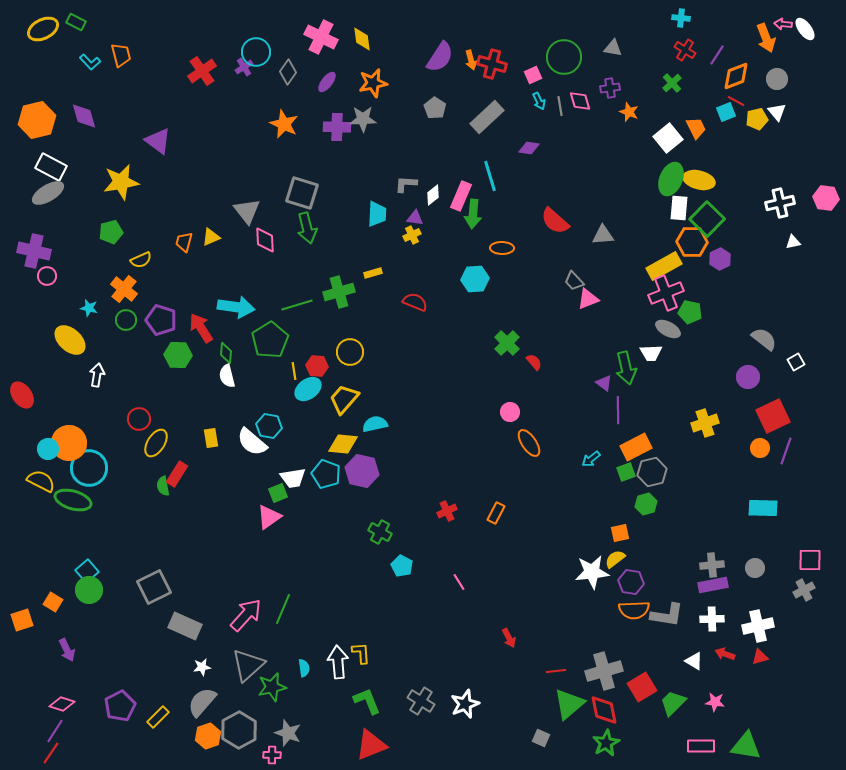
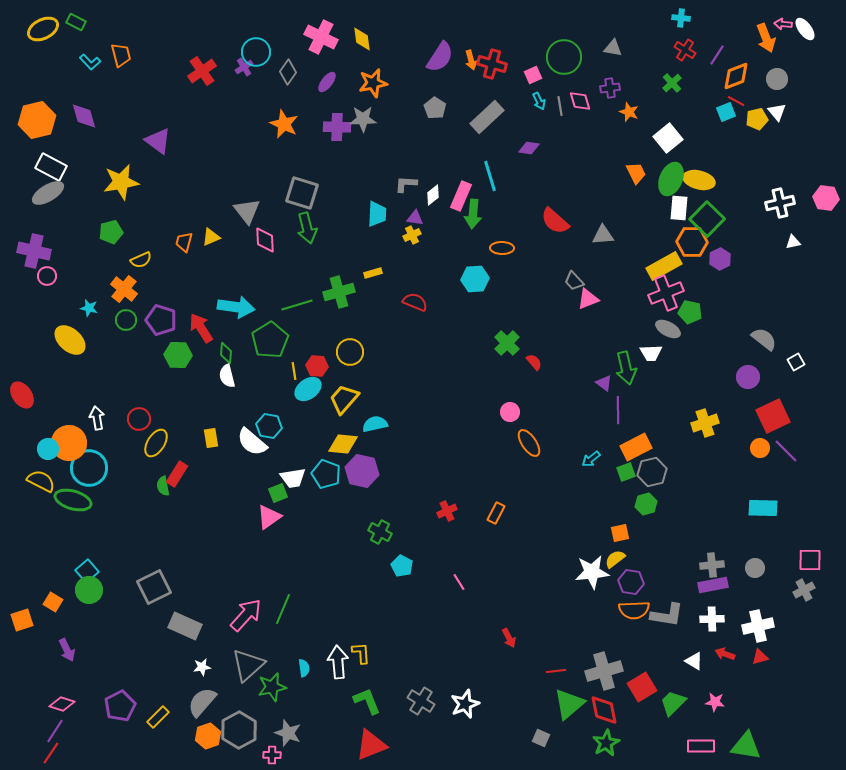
orange trapezoid at (696, 128): moved 60 px left, 45 px down
white arrow at (97, 375): moved 43 px down; rotated 20 degrees counterclockwise
purple line at (786, 451): rotated 64 degrees counterclockwise
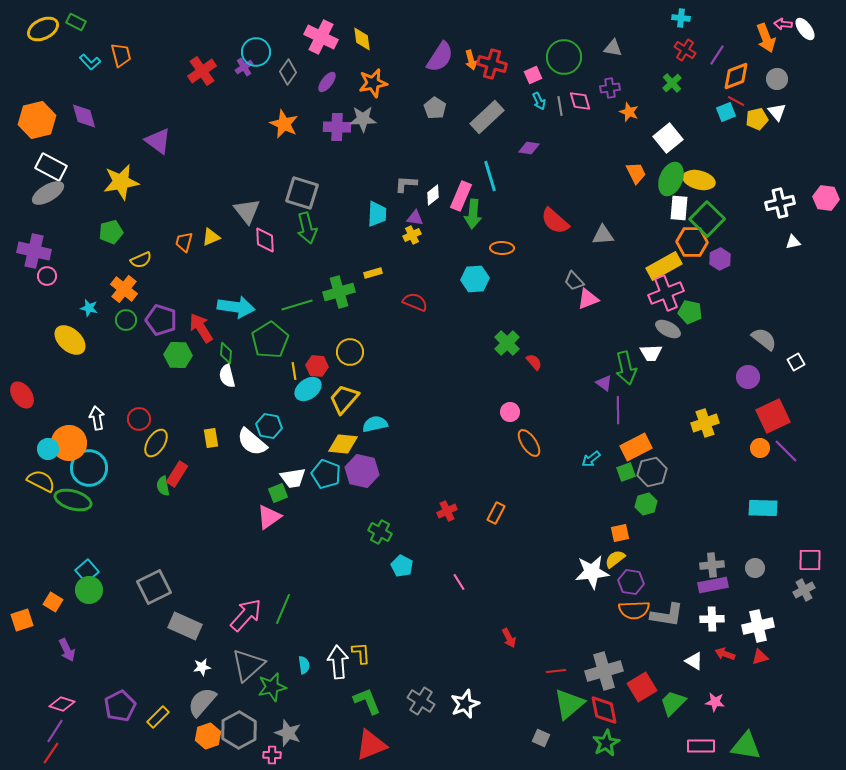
cyan semicircle at (304, 668): moved 3 px up
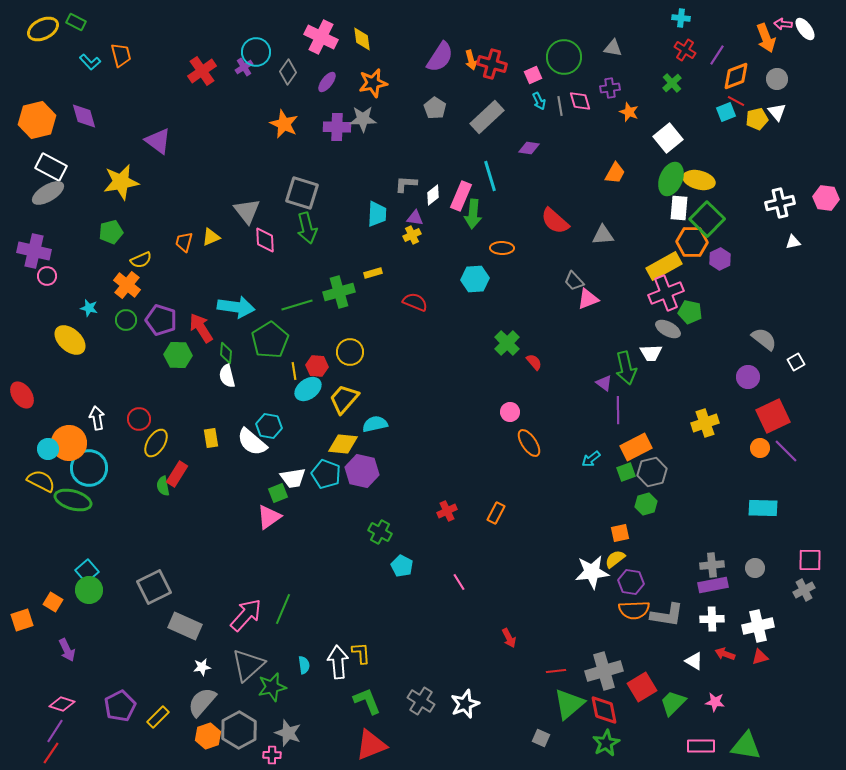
orange trapezoid at (636, 173): moved 21 px left; rotated 55 degrees clockwise
orange cross at (124, 289): moved 3 px right, 4 px up
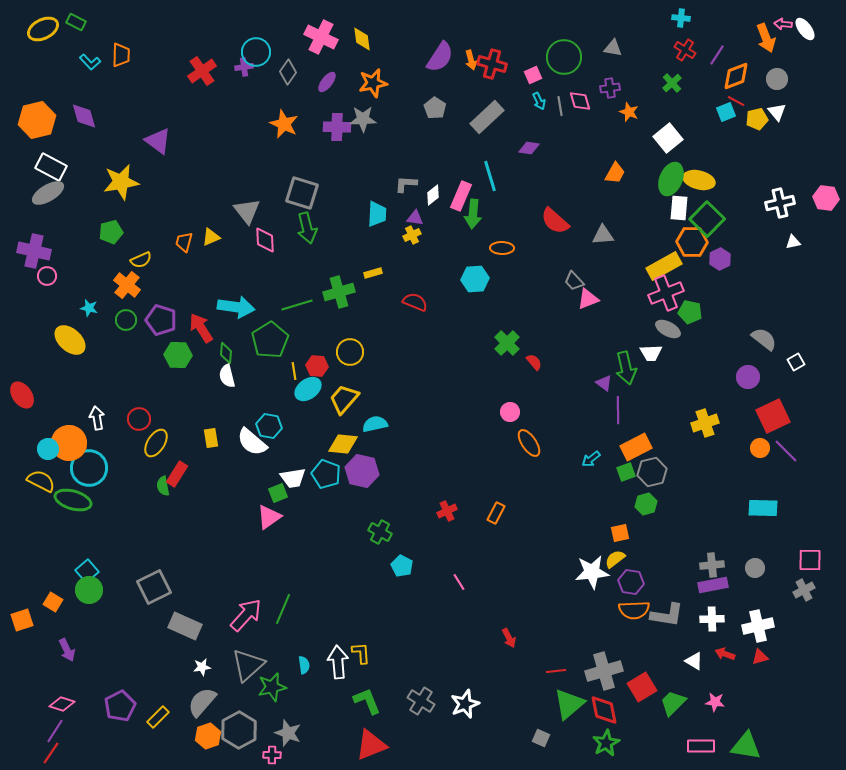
orange trapezoid at (121, 55): rotated 15 degrees clockwise
purple cross at (244, 67): rotated 24 degrees clockwise
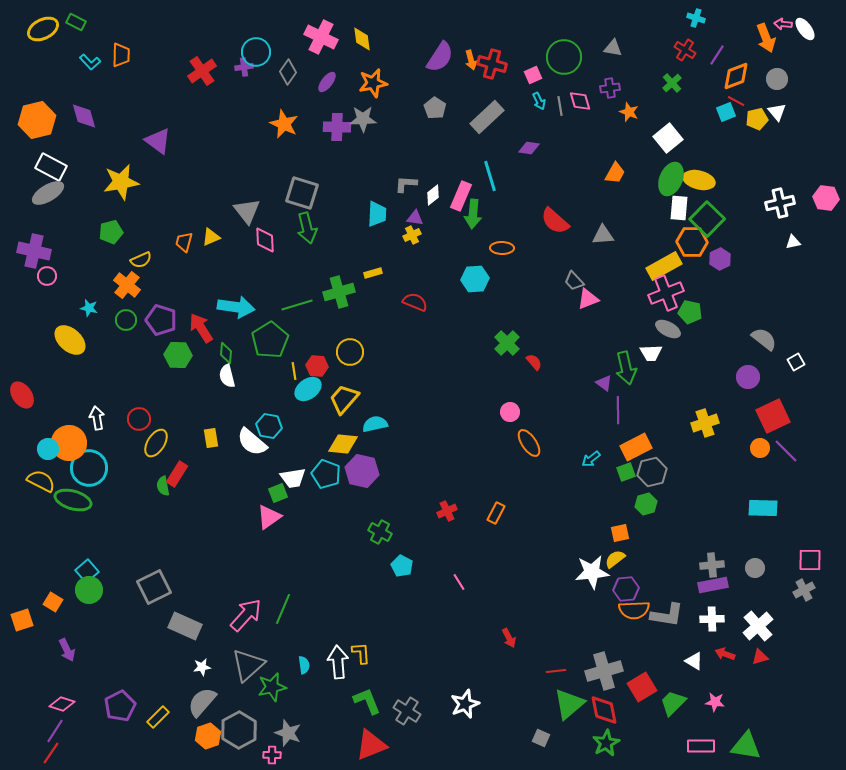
cyan cross at (681, 18): moved 15 px right; rotated 12 degrees clockwise
purple hexagon at (631, 582): moved 5 px left, 7 px down; rotated 15 degrees counterclockwise
white cross at (758, 626): rotated 28 degrees counterclockwise
gray cross at (421, 701): moved 14 px left, 10 px down
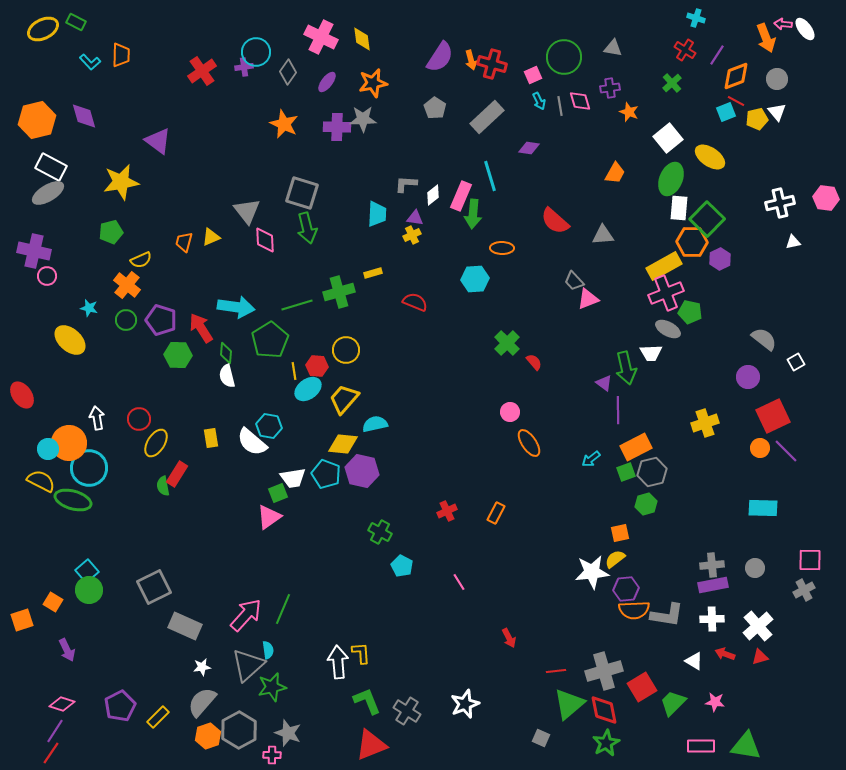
yellow ellipse at (699, 180): moved 11 px right, 23 px up; rotated 20 degrees clockwise
yellow circle at (350, 352): moved 4 px left, 2 px up
cyan semicircle at (304, 665): moved 36 px left, 15 px up
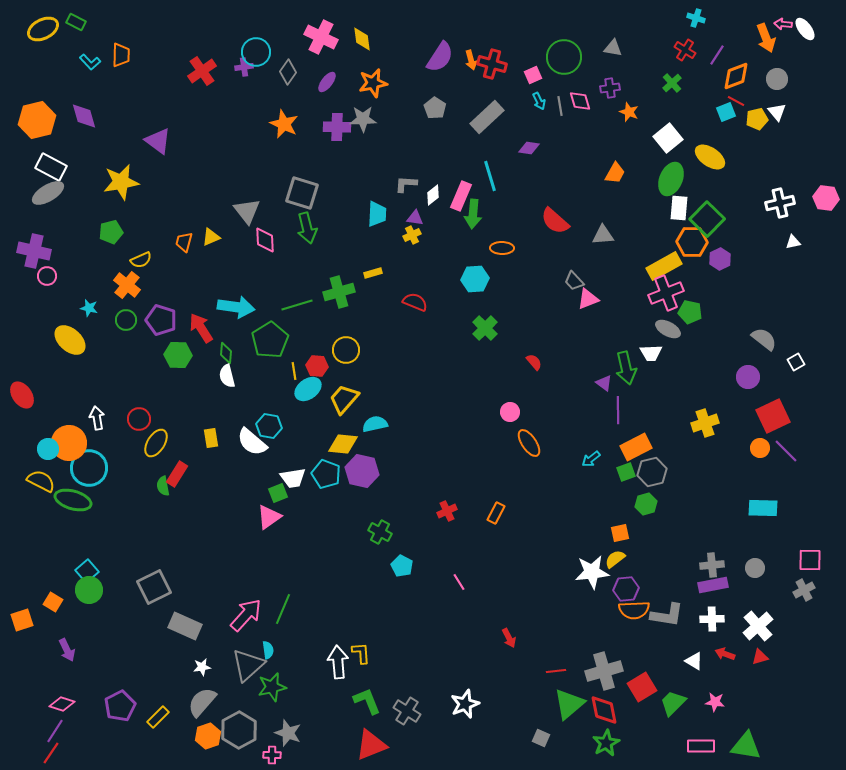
green cross at (507, 343): moved 22 px left, 15 px up
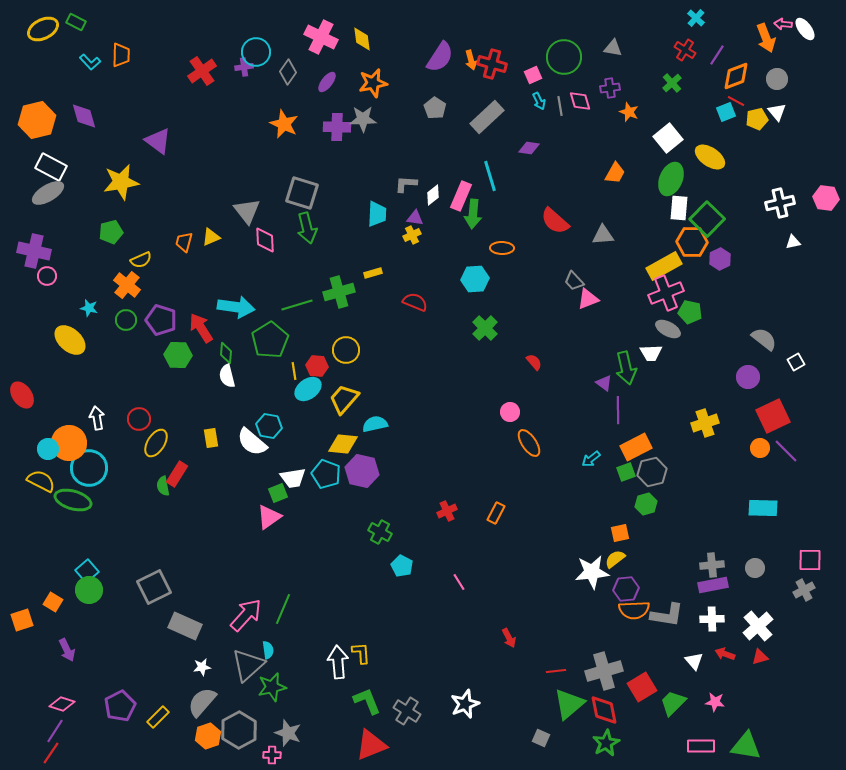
cyan cross at (696, 18): rotated 24 degrees clockwise
white triangle at (694, 661): rotated 18 degrees clockwise
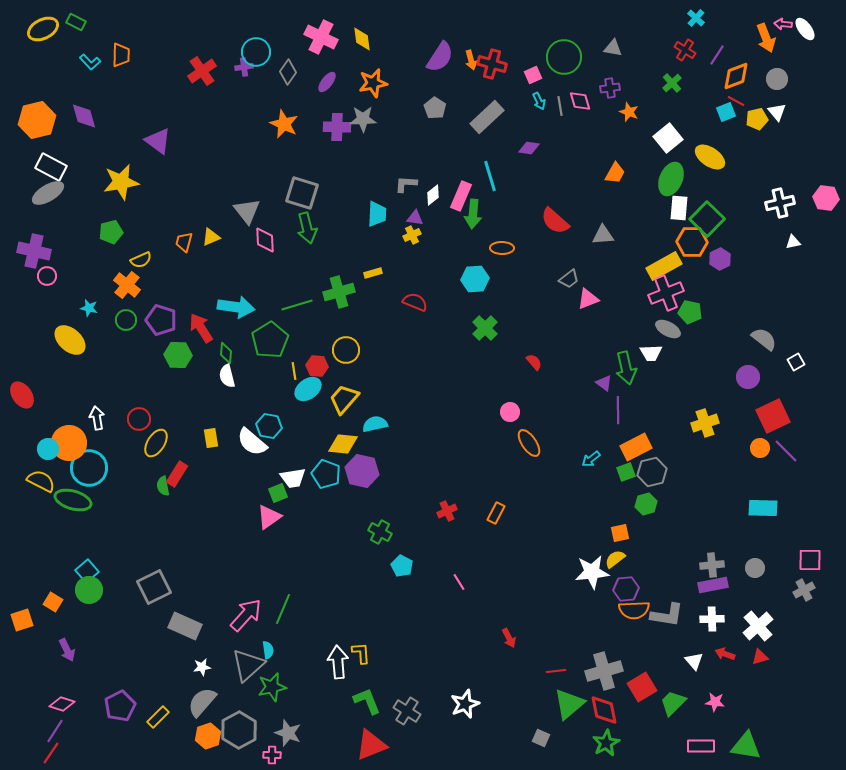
gray trapezoid at (574, 281): moved 5 px left, 2 px up; rotated 85 degrees counterclockwise
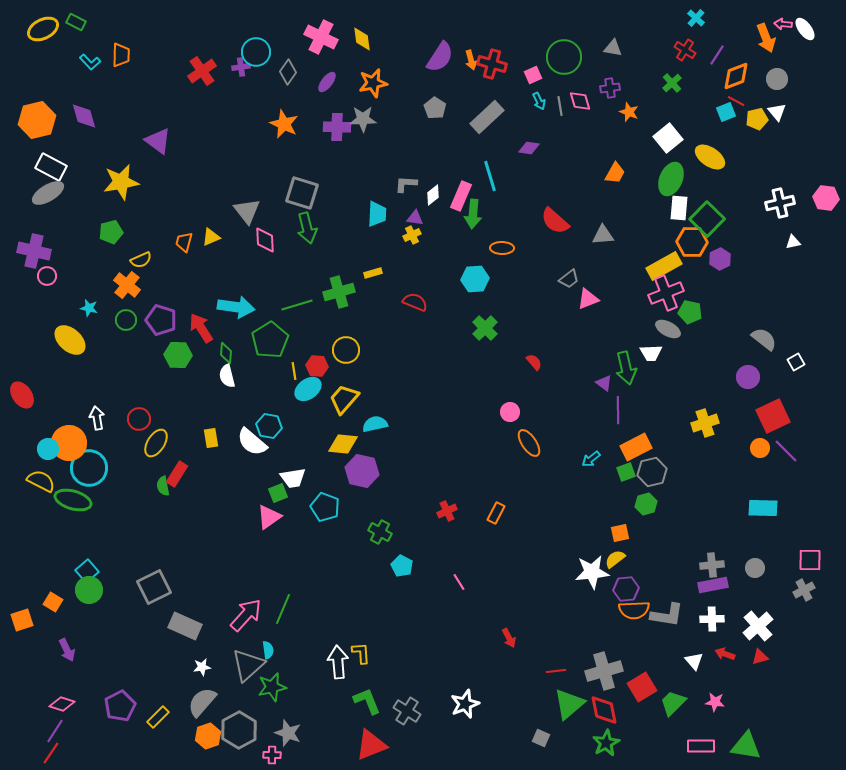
purple cross at (244, 67): moved 3 px left
cyan pentagon at (326, 474): moved 1 px left, 33 px down
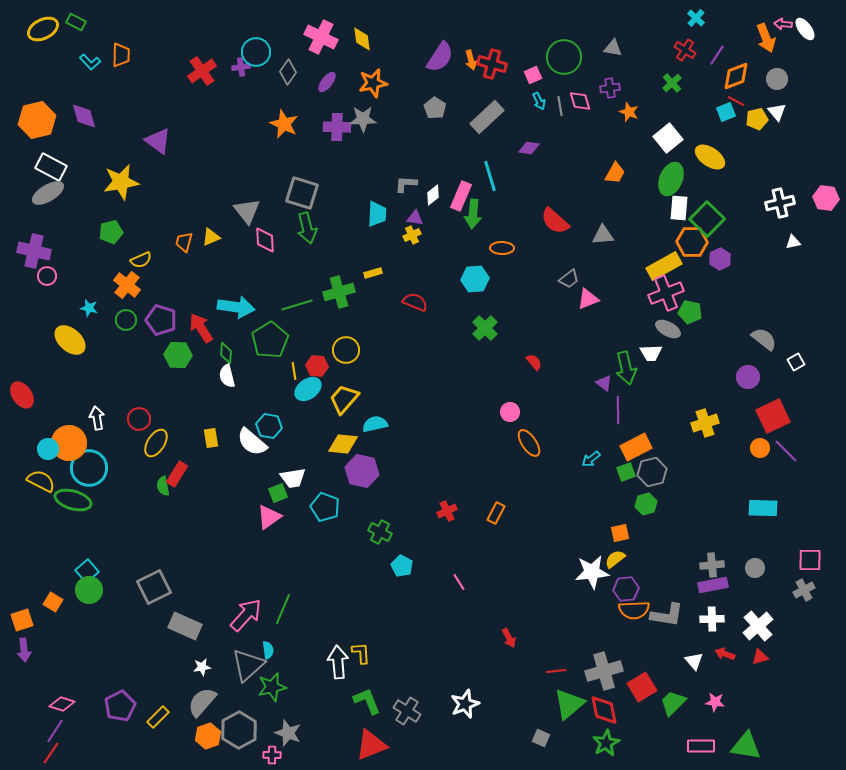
purple arrow at (67, 650): moved 43 px left; rotated 20 degrees clockwise
